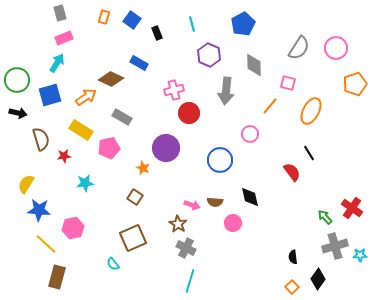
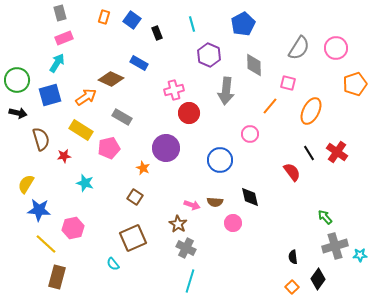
cyan star at (85, 183): rotated 24 degrees clockwise
red cross at (352, 208): moved 15 px left, 56 px up
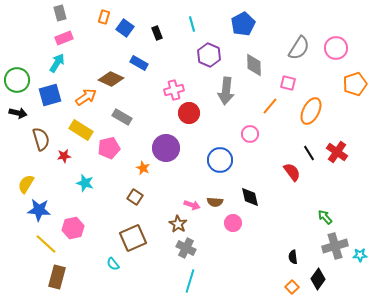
blue square at (132, 20): moved 7 px left, 8 px down
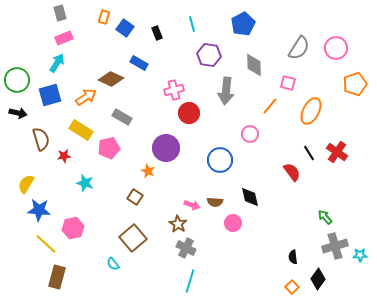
purple hexagon at (209, 55): rotated 15 degrees counterclockwise
orange star at (143, 168): moved 5 px right, 3 px down
brown square at (133, 238): rotated 16 degrees counterclockwise
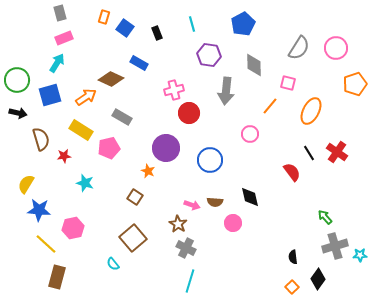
blue circle at (220, 160): moved 10 px left
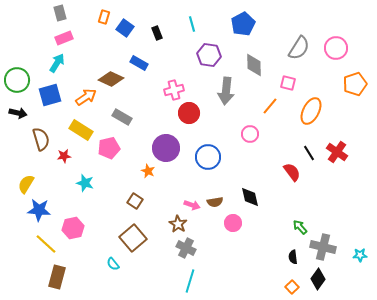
blue circle at (210, 160): moved 2 px left, 3 px up
brown square at (135, 197): moved 4 px down
brown semicircle at (215, 202): rotated 14 degrees counterclockwise
green arrow at (325, 217): moved 25 px left, 10 px down
gray cross at (335, 246): moved 12 px left, 1 px down; rotated 30 degrees clockwise
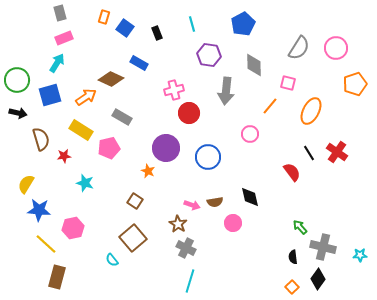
cyan semicircle at (113, 264): moved 1 px left, 4 px up
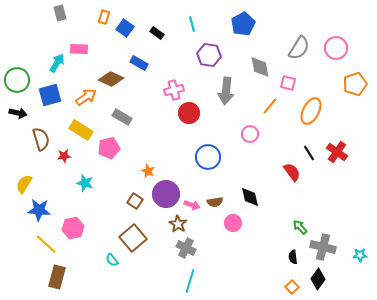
black rectangle at (157, 33): rotated 32 degrees counterclockwise
pink rectangle at (64, 38): moved 15 px right, 11 px down; rotated 24 degrees clockwise
gray diamond at (254, 65): moved 6 px right, 2 px down; rotated 10 degrees counterclockwise
purple circle at (166, 148): moved 46 px down
yellow semicircle at (26, 184): moved 2 px left
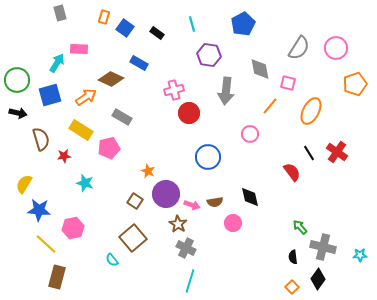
gray diamond at (260, 67): moved 2 px down
